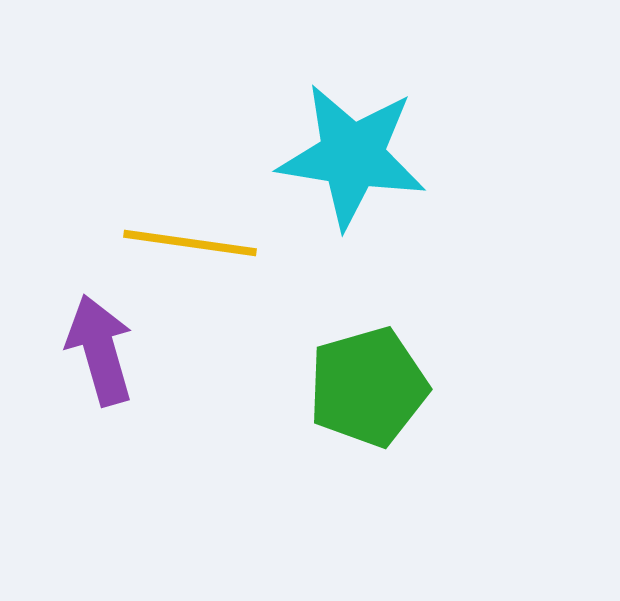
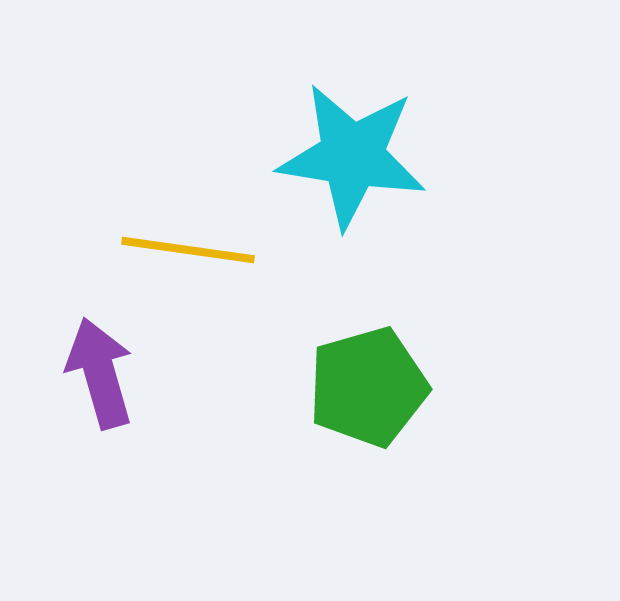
yellow line: moved 2 px left, 7 px down
purple arrow: moved 23 px down
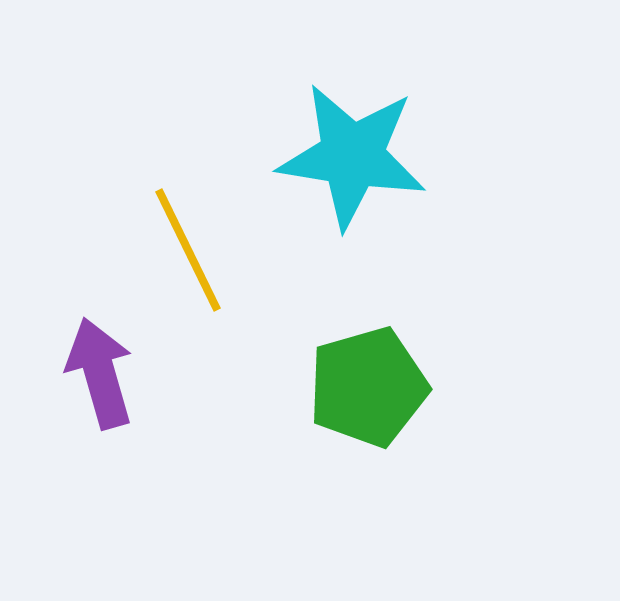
yellow line: rotated 56 degrees clockwise
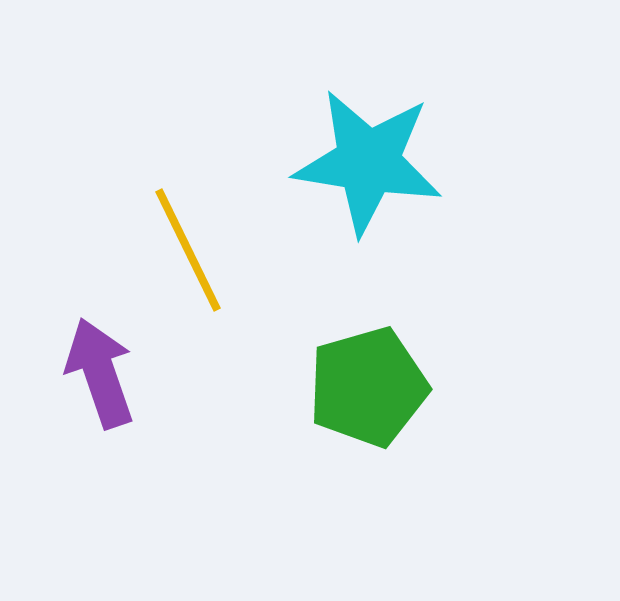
cyan star: moved 16 px right, 6 px down
purple arrow: rotated 3 degrees counterclockwise
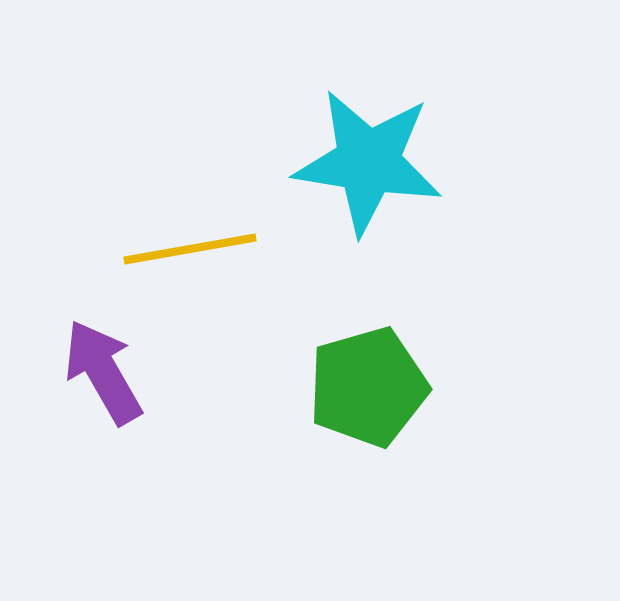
yellow line: moved 2 px right, 1 px up; rotated 74 degrees counterclockwise
purple arrow: moved 3 px right, 1 px up; rotated 11 degrees counterclockwise
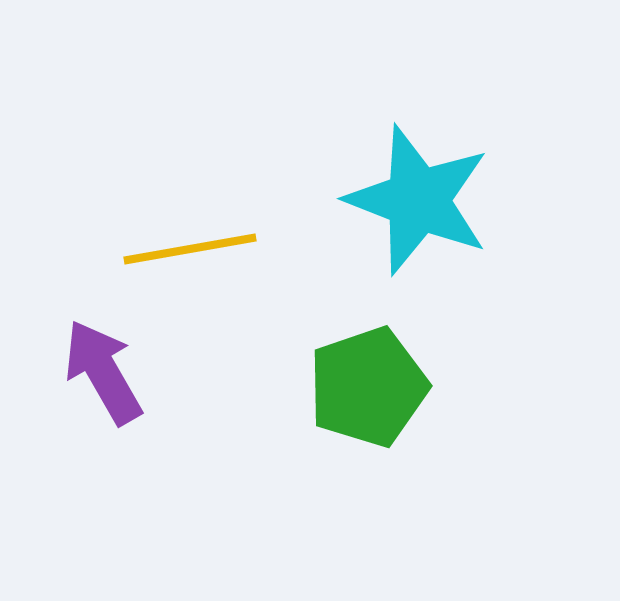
cyan star: moved 50 px right, 38 px down; rotated 12 degrees clockwise
green pentagon: rotated 3 degrees counterclockwise
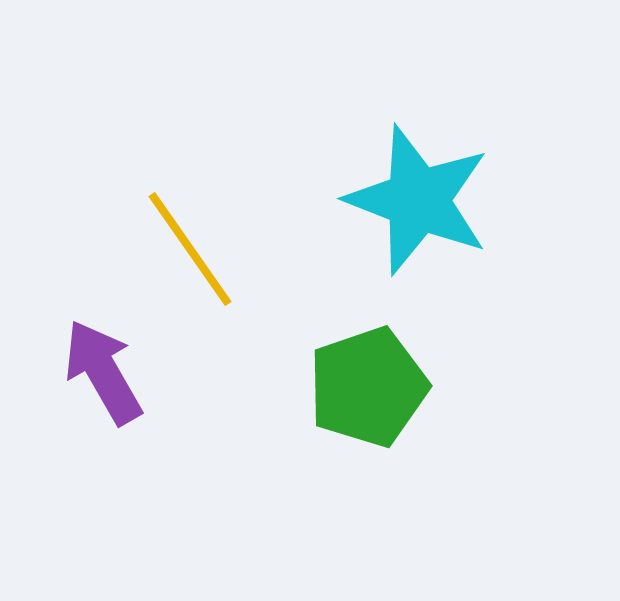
yellow line: rotated 65 degrees clockwise
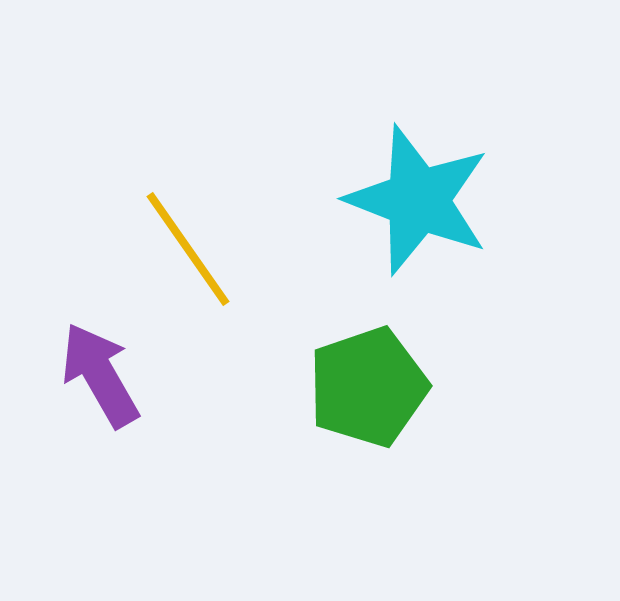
yellow line: moved 2 px left
purple arrow: moved 3 px left, 3 px down
